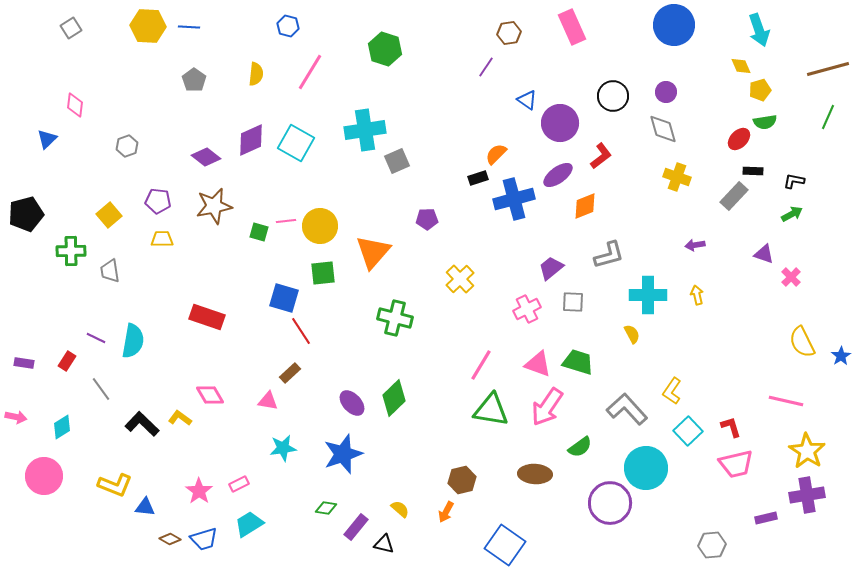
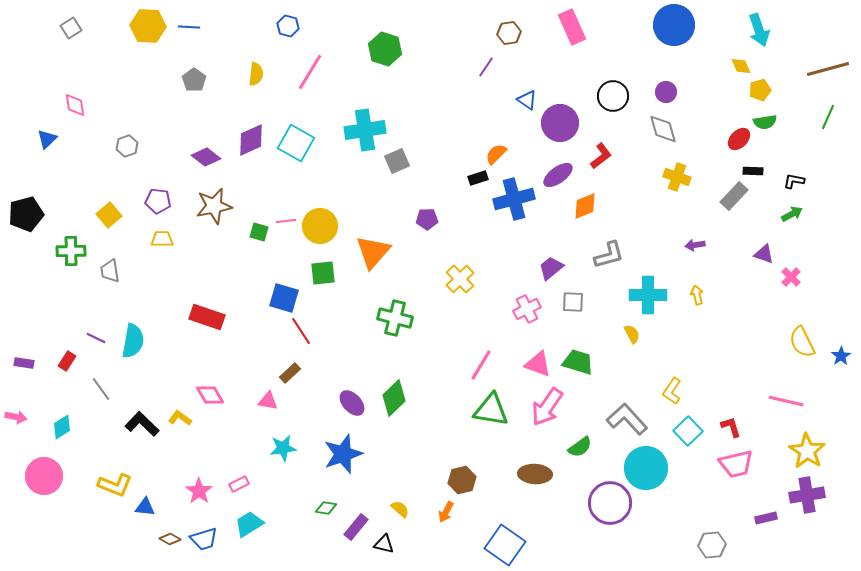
pink diamond at (75, 105): rotated 15 degrees counterclockwise
gray L-shape at (627, 409): moved 10 px down
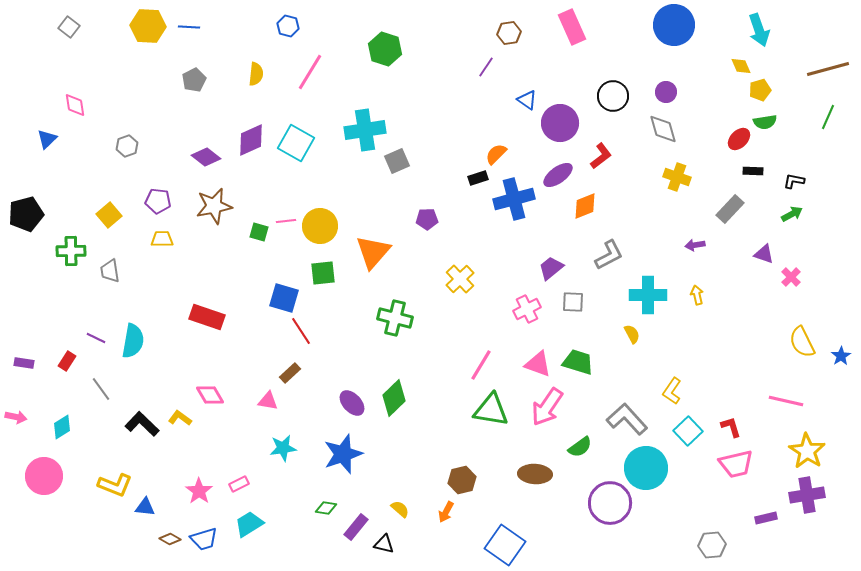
gray square at (71, 28): moved 2 px left, 1 px up; rotated 20 degrees counterclockwise
gray pentagon at (194, 80): rotated 10 degrees clockwise
gray rectangle at (734, 196): moved 4 px left, 13 px down
gray L-shape at (609, 255): rotated 12 degrees counterclockwise
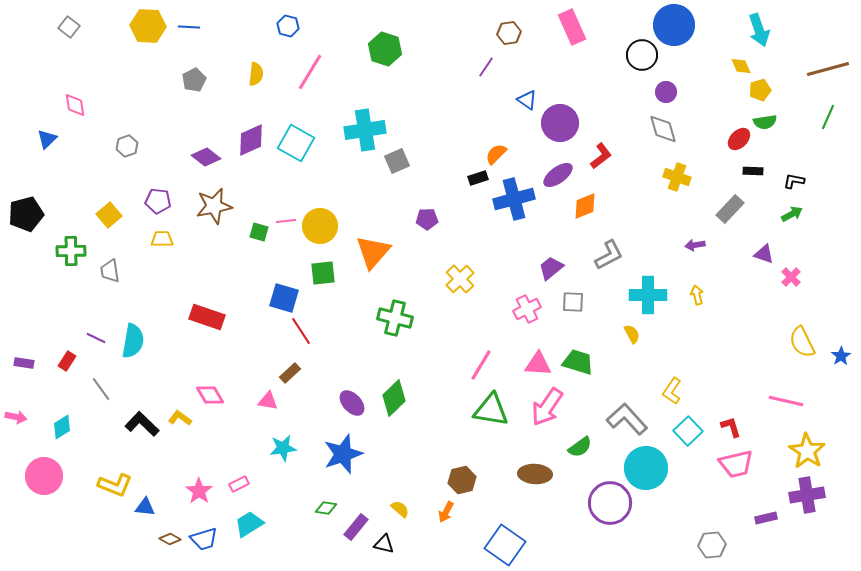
black circle at (613, 96): moved 29 px right, 41 px up
pink triangle at (538, 364): rotated 16 degrees counterclockwise
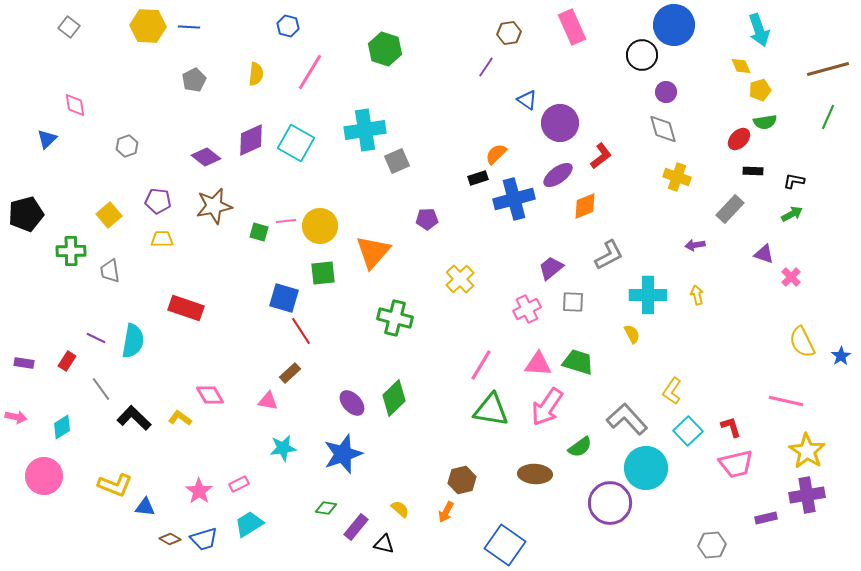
red rectangle at (207, 317): moved 21 px left, 9 px up
black L-shape at (142, 424): moved 8 px left, 6 px up
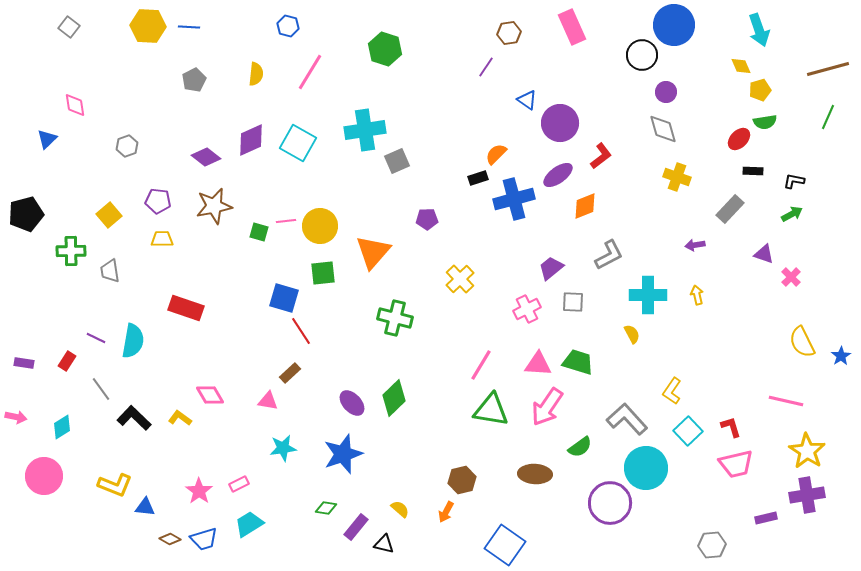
cyan square at (296, 143): moved 2 px right
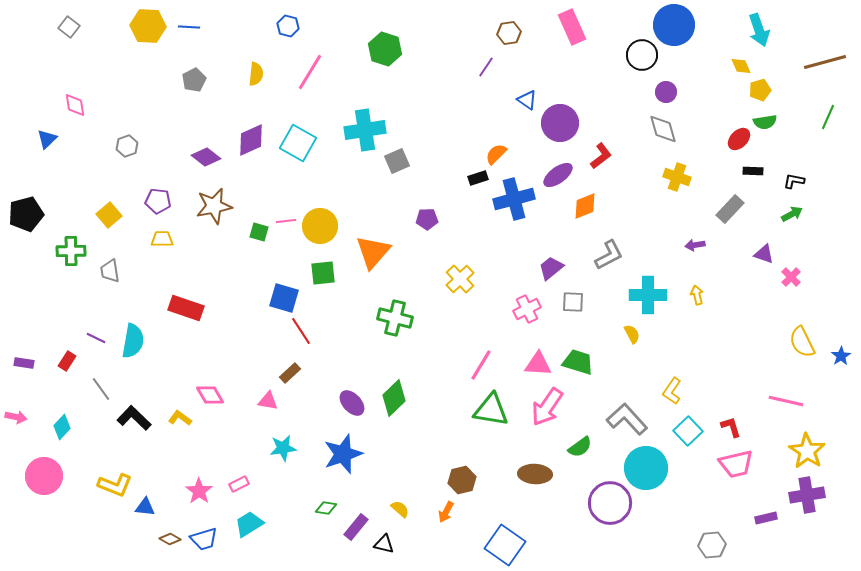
brown line at (828, 69): moved 3 px left, 7 px up
cyan diamond at (62, 427): rotated 15 degrees counterclockwise
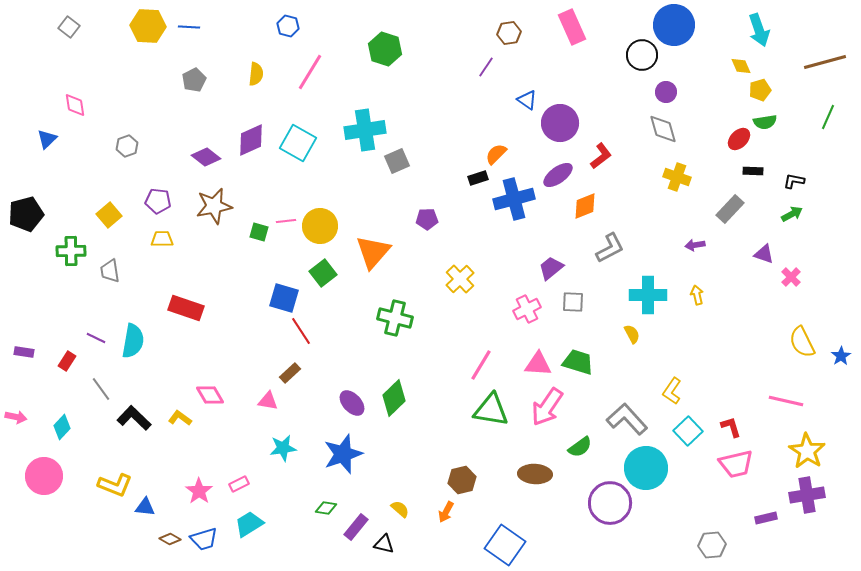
gray L-shape at (609, 255): moved 1 px right, 7 px up
green square at (323, 273): rotated 32 degrees counterclockwise
purple rectangle at (24, 363): moved 11 px up
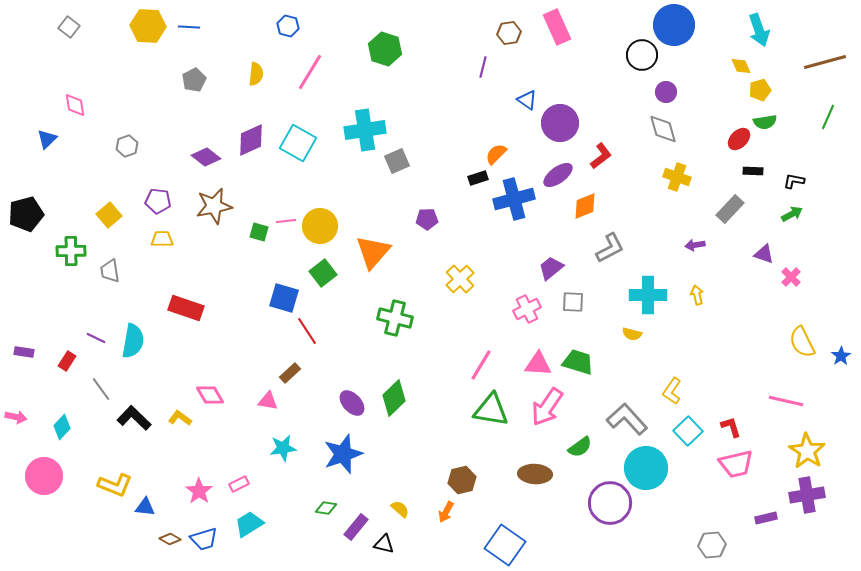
pink rectangle at (572, 27): moved 15 px left
purple line at (486, 67): moved 3 px left; rotated 20 degrees counterclockwise
red line at (301, 331): moved 6 px right
yellow semicircle at (632, 334): rotated 132 degrees clockwise
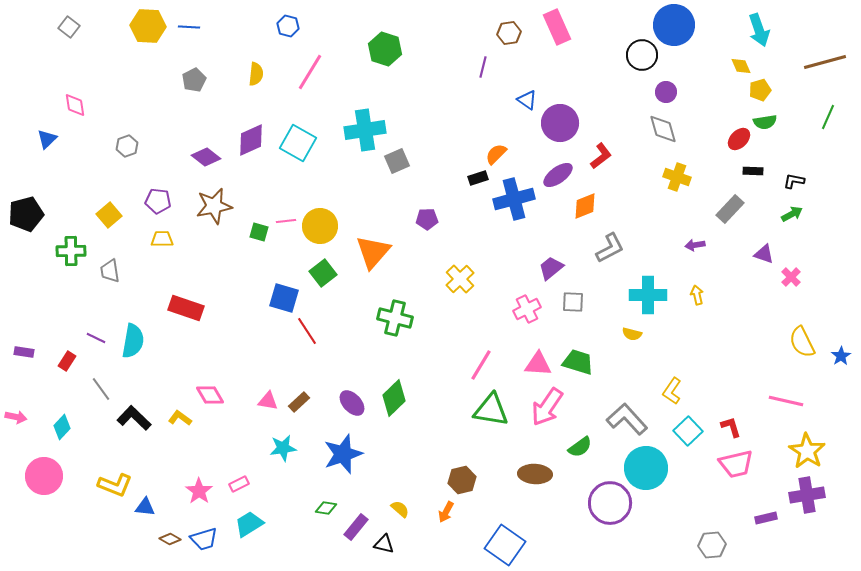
brown rectangle at (290, 373): moved 9 px right, 29 px down
